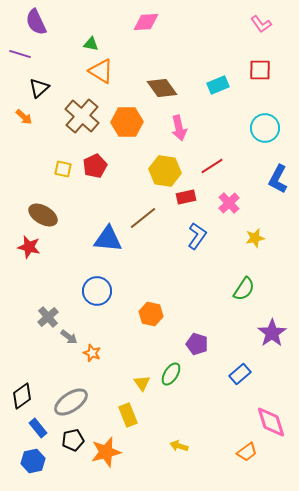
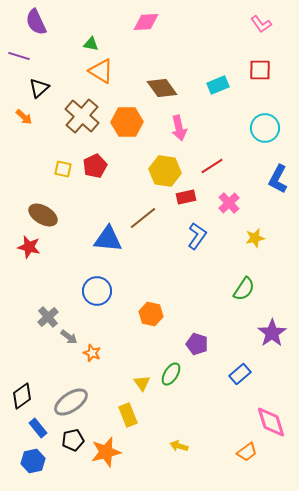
purple line at (20, 54): moved 1 px left, 2 px down
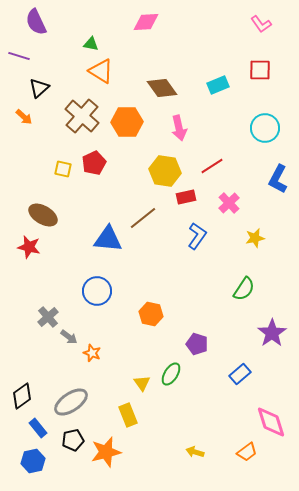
red pentagon at (95, 166): moved 1 px left, 3 px up
yellow arrow at (179, 446): moved 16 px right, 6 px down
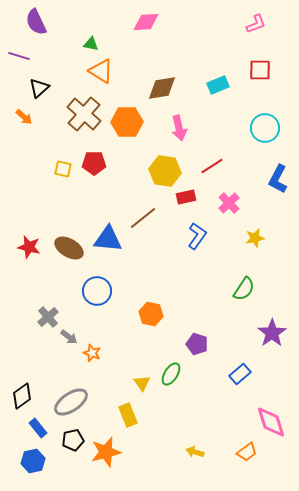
pink L-shape at (261, 24): moved 5 px left; rotated 75 degrees counterclockwise
brown diamond at (162, 88): rotated 64 degrees counterclockwise
brown cross at (82, 116): moved 2 px right, 2 px up
red pentagon at (94, 163): rotated 25 degrees clockwise
brown ellipse at (43, 215): moved 26 px right, 33 px down
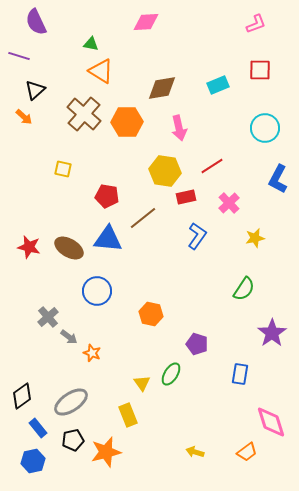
black triangle at (39, 88): moved 4 px left, 2 px down
red pentagon at (94, 163): moved 13 px right, 33 px down; rotated 10 degrees clockwise
blue rectangle at (240, 374): rotated 40 degrees counterclockwise
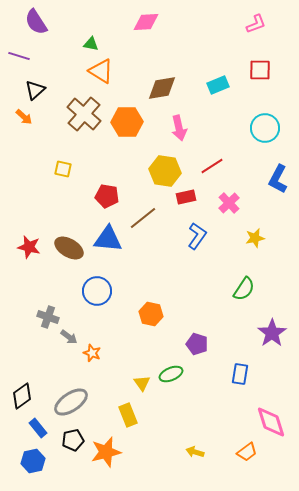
purple semicircle at (36, 22): rotated 8 degrees counterclockwise
gray cross at (48, 317): rotated 30 degrees counterclockwise
green ellipse at (171, 374): rotated 35 degrees clockwise
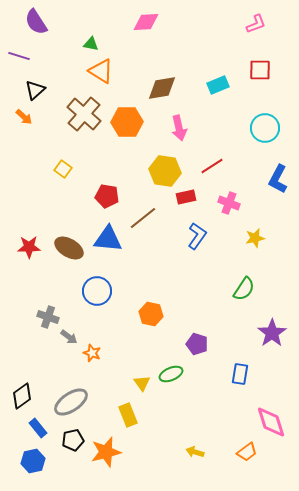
yellow square at (63, 169): rotated 24 degrees clockwise
pink cross at (229, 203): rotated 25 degrees counterclockwise
red star at (29, 247): rotated 15 degrees counterclockwise
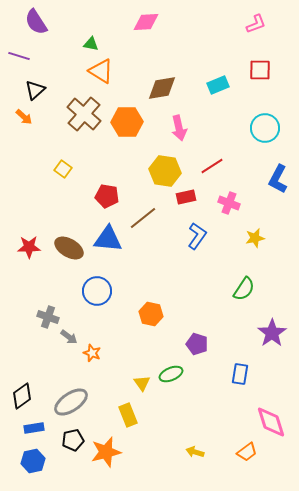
blue rectangle at (38, 428): moved 4 px left; rotated 60 degrees counterclockwise
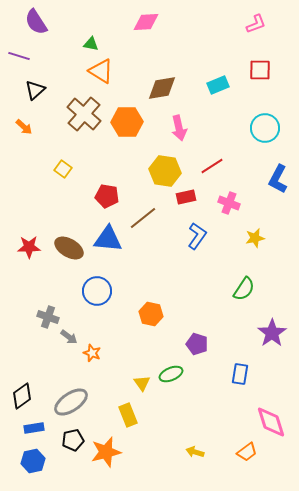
orange arrow at (24, 117): moved 10 px down
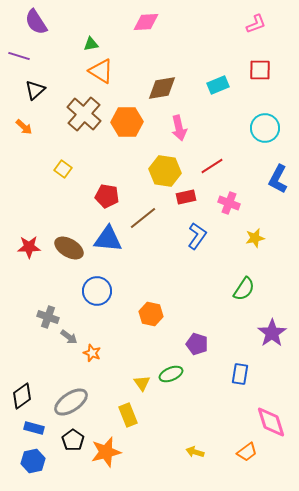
green triangle at (91, 44): rotated 21 degrees counterclockwise
blue rectangle at (34, 428): rotated 24 degrees clockwise
black pentagon at (73, 440): rotated 25 degrees counterclockwise
